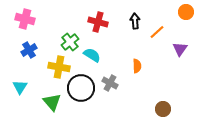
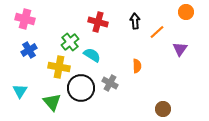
cyan triangle: moved 4 px down
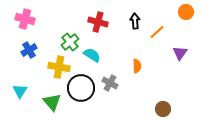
purple triangle: moved 4 px down
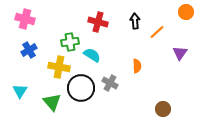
green cross: rotated 30 degrees clockwise
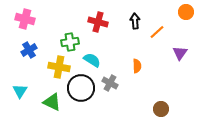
cyan semicircle: moved 5 px down
green triangle: rotated 24 degrees counterclockwise
brown circle: moved 2 px left
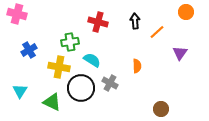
pink cross: moved 8 px left, 5 px up
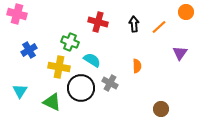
black arrow: moved 1 px left, 3 px down
orange line: moved 2 px right, 5 px up
green cross: rotated 30 degrees clockwise
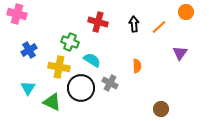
cyan triangle: moved 8 px right, 3 px up
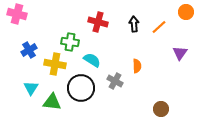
green cross: rotated 12 degrees counterclockwise
yellow cross: moved 4 px left, 3 px up
gray cross: moved 5 px right, 2 px up
cyan triangle: moved 3 px right
green triangle: rotated 18 degrees counterclockwise
